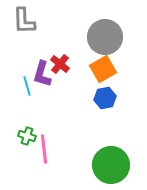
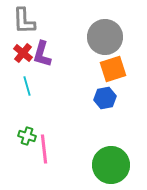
red cross: moved 37 px left, 11 px up
orange square: moved 10 px right; rotated 12 degrees clockwise
purple L-shape: moved 20 px up
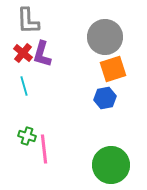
gray L-shape: moved 4 px right
cyan line: moved 3 px left
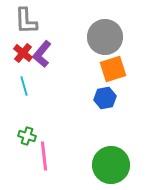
gray L-shape: moved 2 px left
purple L-shape: rotated 24 degrees clockwise
pink line: moved 7 px down
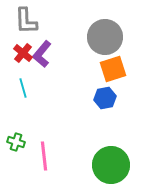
cyan line: moved 1 px left, 2 px down
green cross: moved 11 px left, 6 px down
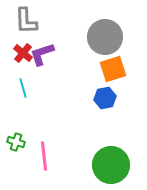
purple L-shape: rotated 32 degrees clockwise
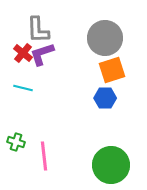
gray L-shape: moved 12 px right, 9 px down
gray circle: moved 1 px down
orange square: moved 1 px left, 1 px down
cyan line: rotated 60 degrees counterclockwise
blue hexagon: rotated 10 degrees clockwise
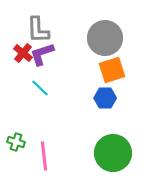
cyan line: moved 17 px right; rotated 30 degrees clockwise
green circle: moved 2 px right, 12 px up
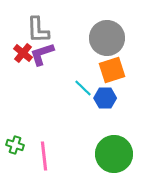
gray circle: moved 2 px right
cyan line: moved 43 px right
green cross: moved 1 px left, 3 px down
green circle: moved 1 px right, 1 px down
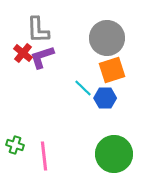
purple L-shape: moved 3 px down
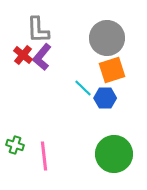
red cross: moved 2 px down
purple L-shape: rotated 32 degrees counterclockwise
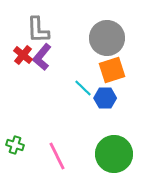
pink line: moved 13 px right; rotated 20 degrees counterclockwise
